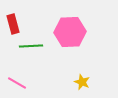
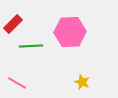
red rectangle: rotated 60 degrees clockwise
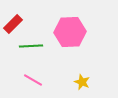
pink line: moved 16 px right, 3 px up
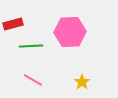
red rectangle: rotated 30 degrees clockwise
yellow star: rotated 14 degrees clockwise
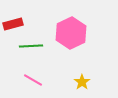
pink hexagon: moved 1 px right, 1 px down; rotated 24 degrees counterclockwise
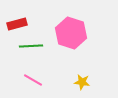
red rectangle: moved 4 px right
pink hexagon: rotated 16 degrees counterclockwise
yellow star: rotated 28 degrees counterclockwise
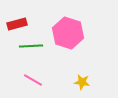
pink hexagon: moved 3 px left
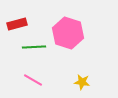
green line: moved 3 px right, 1 px down
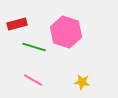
pink hexagon: moved 2 px left, 1 px up
green line: rotated 20 degrees clockwise
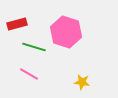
pink line: moved 4 px left, 6 px up
